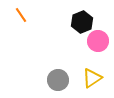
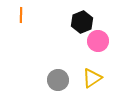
orange line: rotated 35 degrees clockwise
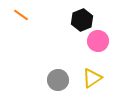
orange line: rotated 56 degrees counterclockwise
black hexagon: moved 2 px up
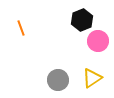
orange line: moved 13 px down; rotated 35 degrees clockwise
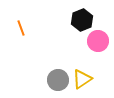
yellow triangle: moved 10 px left, 1 px down
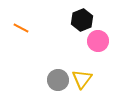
orange line: rotated 42 degrees counterclockwise
yellow triangle: rotated 20 degrees counterclockwise
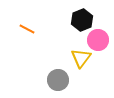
orange line: moved 6 px right, 1 px down
pink circle: moved 1 px up
yellow triangle: moved 1 px left, 21 px up
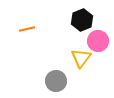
orange line: rotated 42 degrees counterclockwise
pink circle: moved 1 px down
gray circle: moved 2 px left, 1 px down
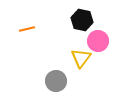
black hexagon: rotated 25 degrees counterclockwise
